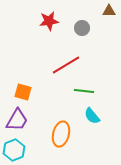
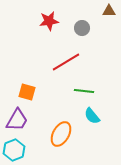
red line: moved 3 px up
orange square: moved 4 px right
orange ellipse: rotated 15 degrees clockwise
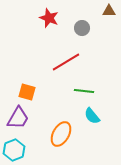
red star: moved 3 px up; rotated 30 degrees clockwise
purple trapezoid: moved 1 px right, 2 px up
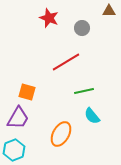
green line: rotated 18 degrees counterclockwise
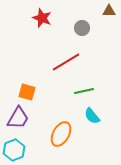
red star: moved 7 px left
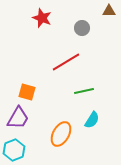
cyan semicircle: moved 4 px down; rotated 108 degrees counterclockwise
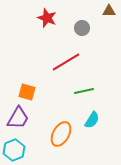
red star: moved 5 px right
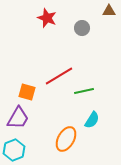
red line: moved 7 px left, 14 px down
orange ellipse: moved 5 px right, 5 px down
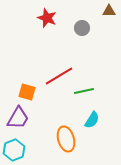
orange ellipse: rotated 45 degrees counterclockwise
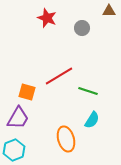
green line: moved 4 px right; rotated 30 degrees clockwise
